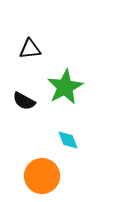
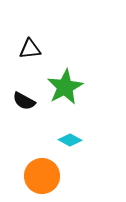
cyan diamond: moved 2 px right; rotated 40 degrees counterclockwise
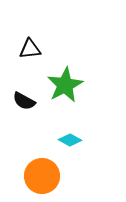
green star: moved 2 px up
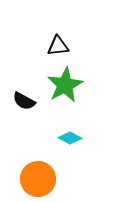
black triangle: moved 28 px right, 3 px up
cyan diamond: moved 2 px up
orange circle: moved 4 px left, 3 px down
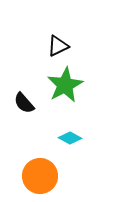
black triangle: rotated 20 degrees counterclockwise
black semicircle: moved 2 px down; rotated 20 degrees clockwise
orange circle: moved 2 px right, 3 px up
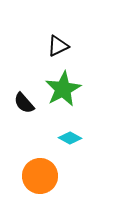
green star: moved 2 px left, 4 px down
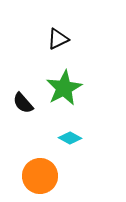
black triangle: moved 7 px up
green star: moved 1 px right, 1 px up
black semicircle: moved 1 px left
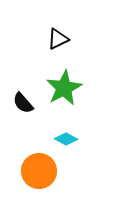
cyan diamond: moved 4 px left, 1 px down
orange circle: moved 1 px left, 5 px up
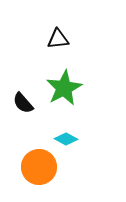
black triangle: rotated 20 degrees clockwise
orange circle: moved 4 px up
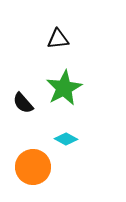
orange circle: moved 6 px left
